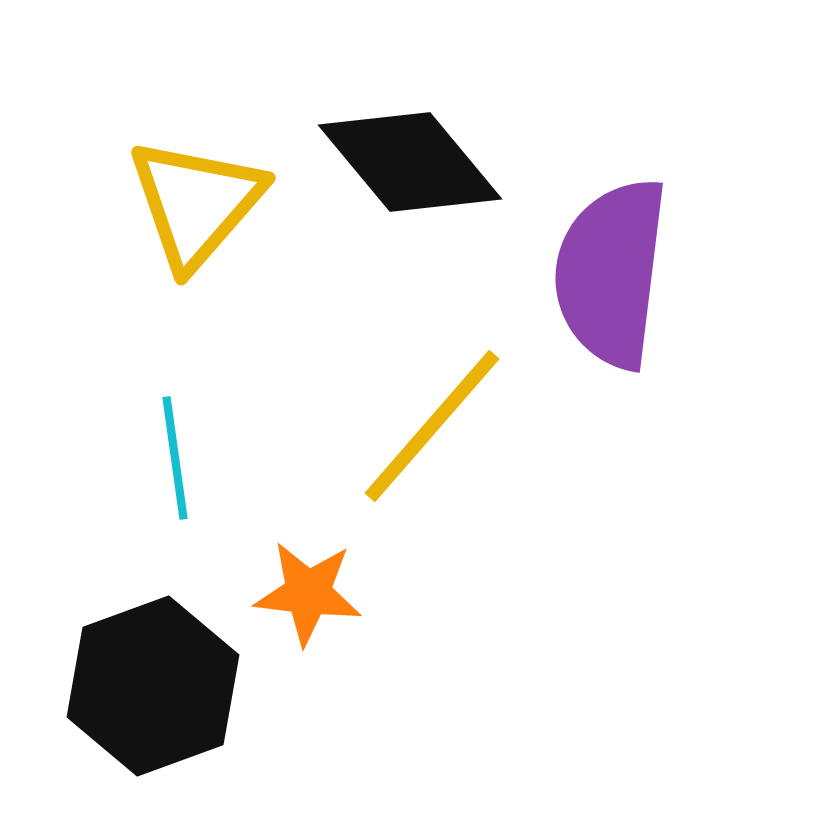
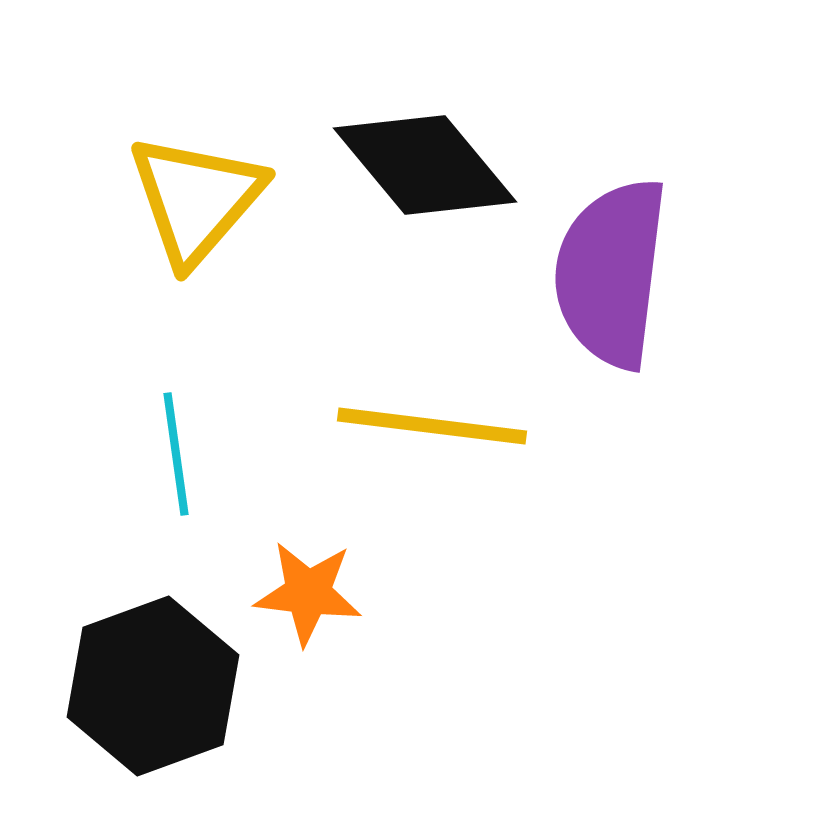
black diamond: moved 15 px right, 3 px down
yellow triangle: moved 4 px up
yellow line: rotated 56 degrees clockwise
cyan line: moved 1 px right, 4 px up
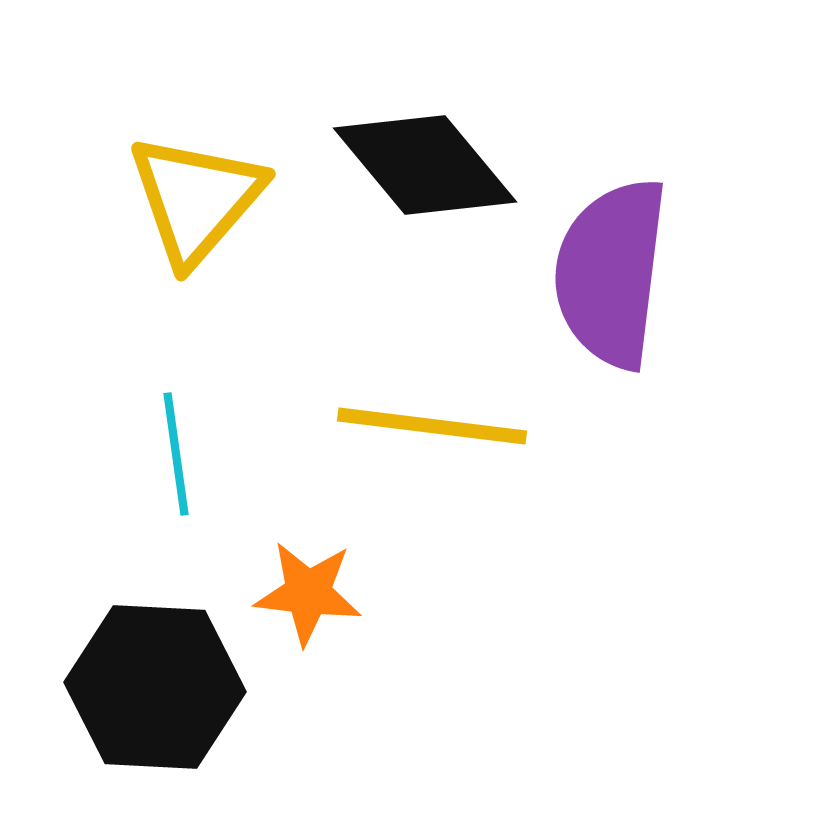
black hexagon: moved 2 px right, 1 px down; rotated 23 degrees clockwise
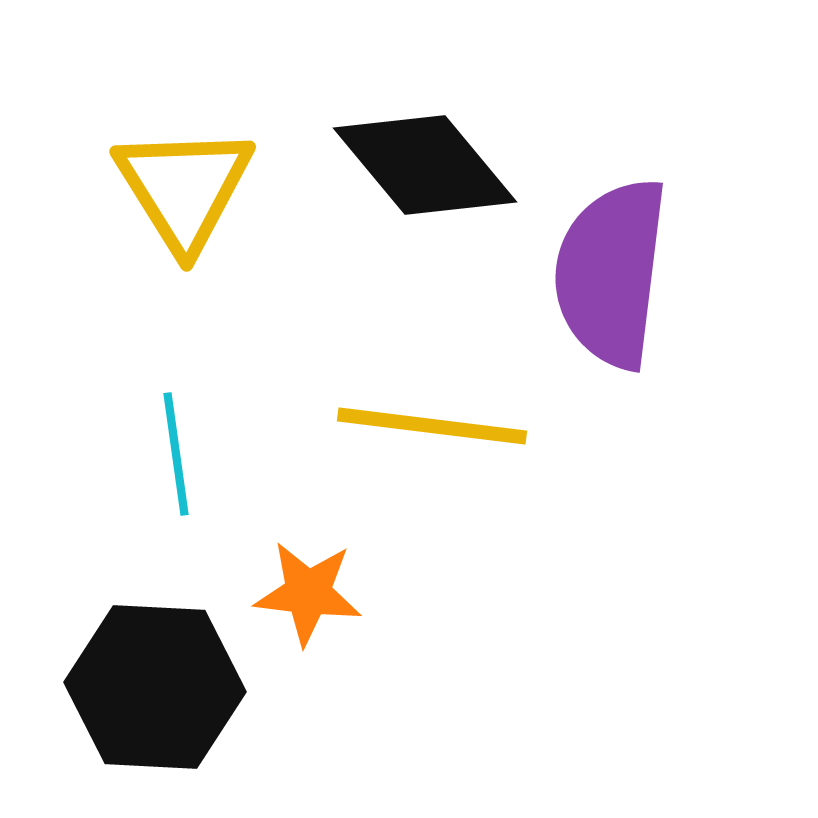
yellow triangle: moved 12 px left, 11 px up; rotated 13 degrees counterclockwise
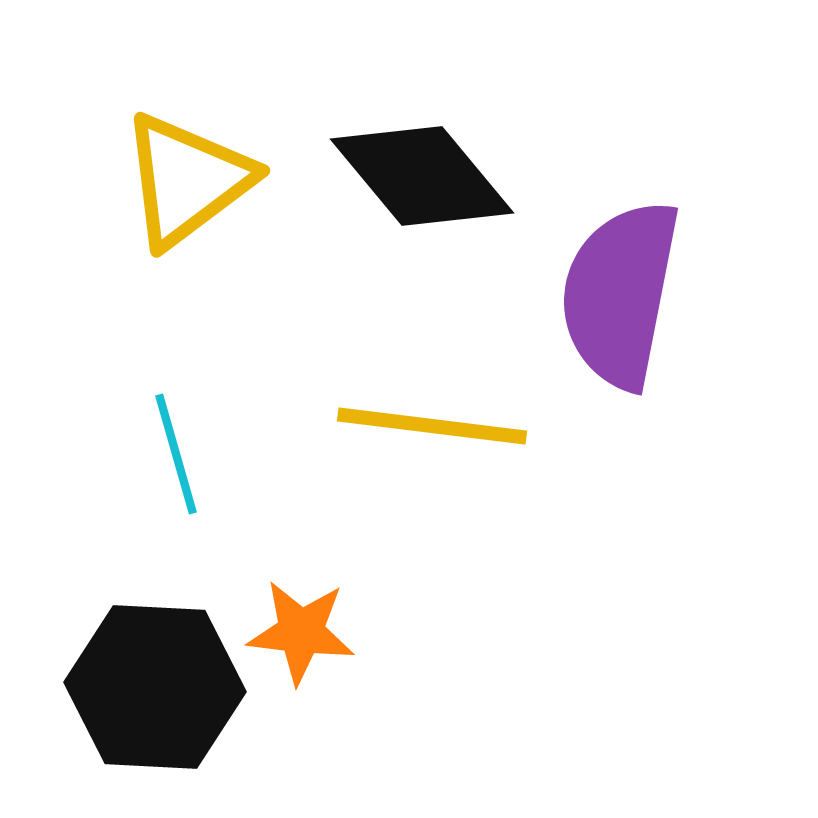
black diamond: moved 3 px left, 11 px down
yellow triangle: moved 3 px right, 8 px up; rotated 25 degrees clockwise
purple semicircle: moved 9 px right, 21 px down; rotated 4 degrees clockwise
cyan line: rotated 8 degrees counterclockwise
orange star: moved 7 px left, 39 px down
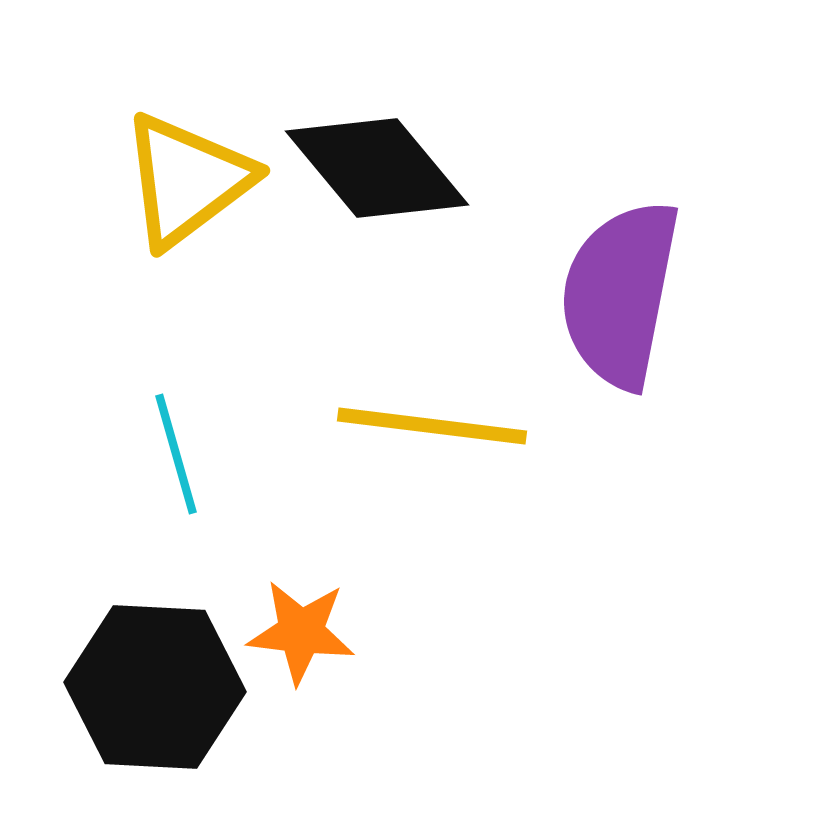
black diamond: moved 45 px left, 8 px up
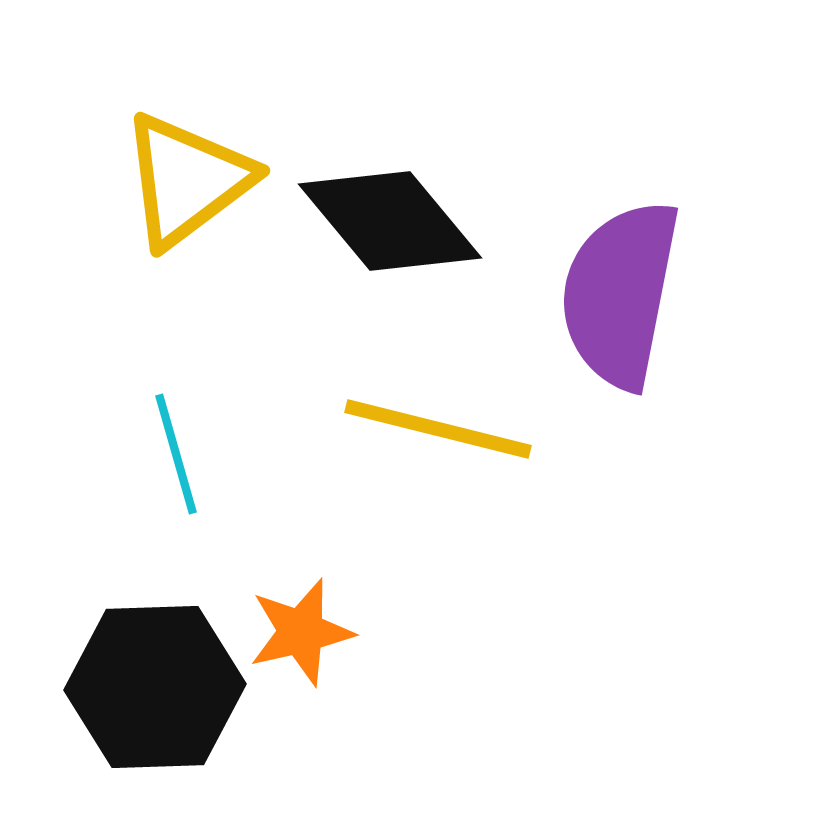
black diamond: moved 13 px right, 53 px down
yellow line: moved 6 px right, 3 px down; rotated 7 degrees clockwise
orange star: rotated 20 degrees counterclockwise
black hexagon: rotated 5 degrees counterclockwise
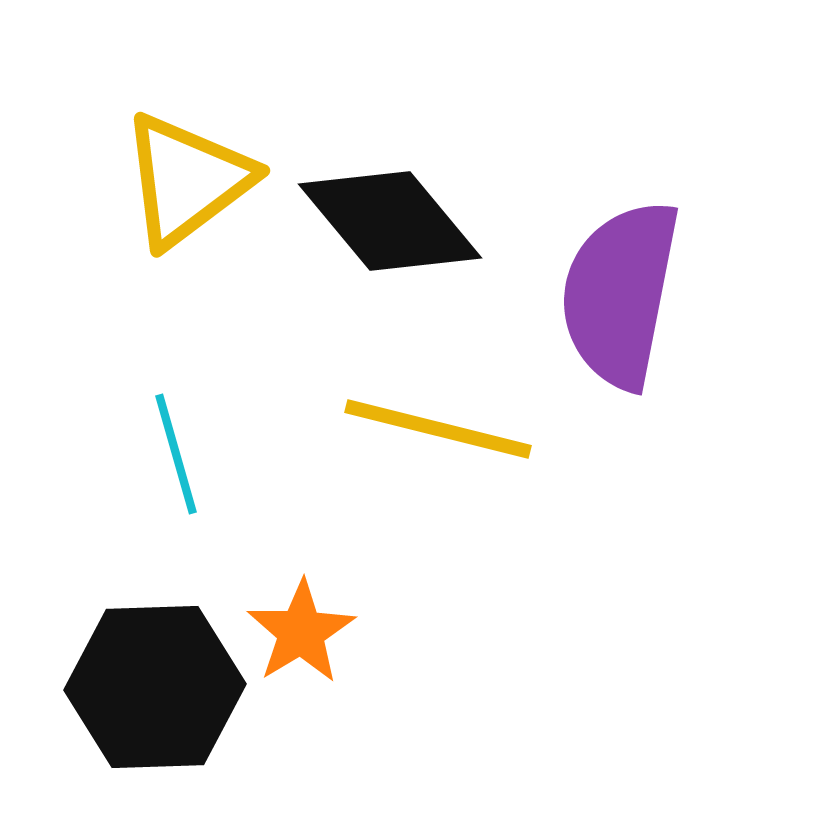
orange star: rotated 18 degrees counterclockwise
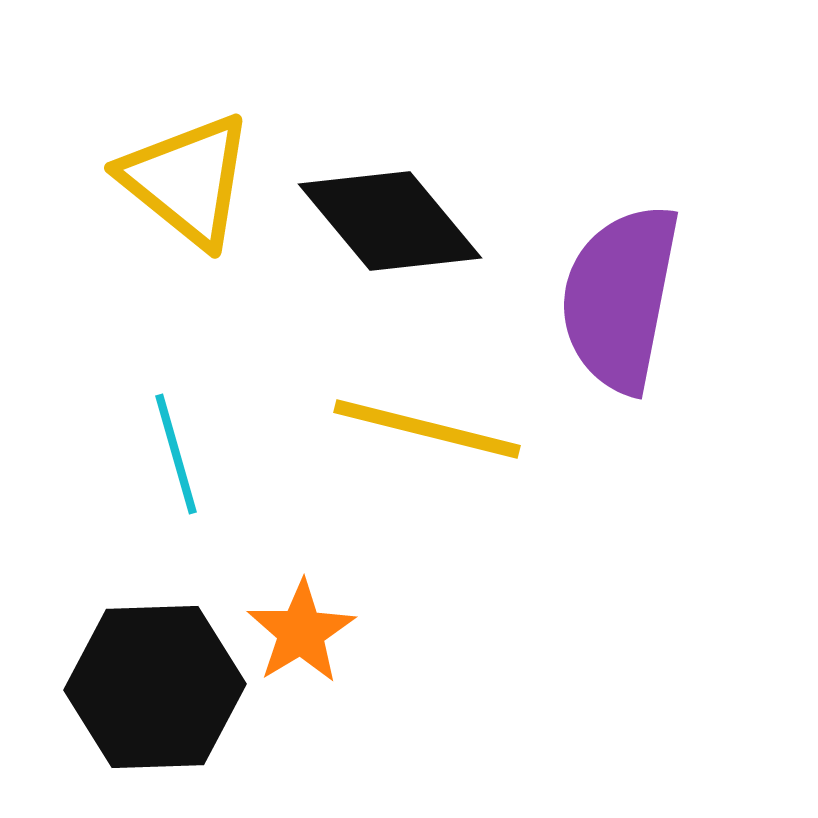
yellow triangle: rotated 44 degrees counterclockwise
purple semicircle: moved 4 px down
yellow line: moved 11 px left
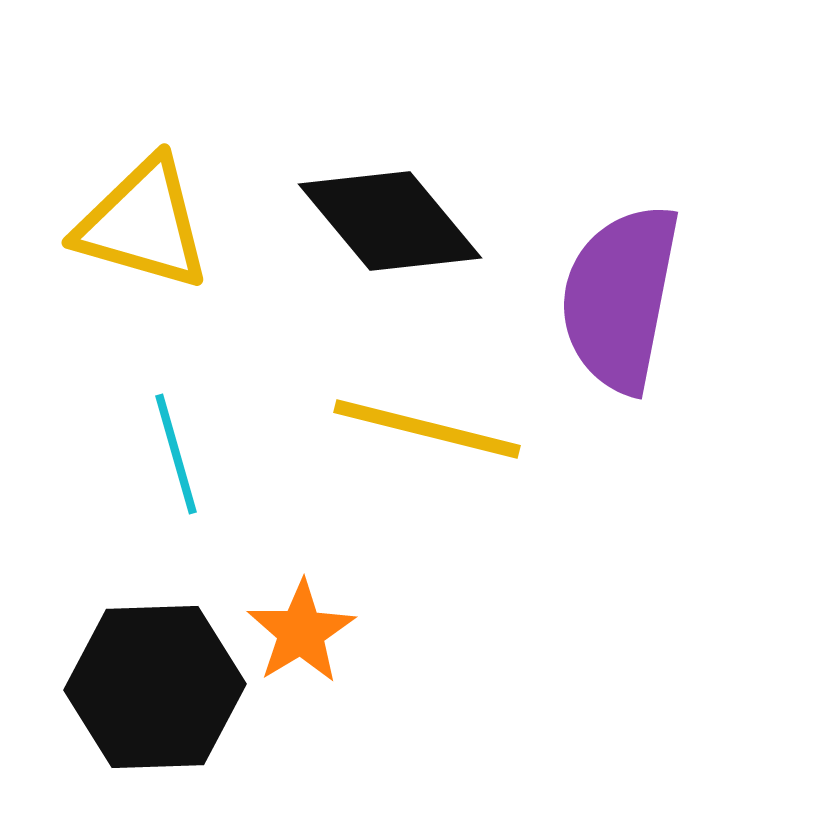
yellow triangle: moved 44 px left, 44 px down; rotated 23 degrees counterclockwise
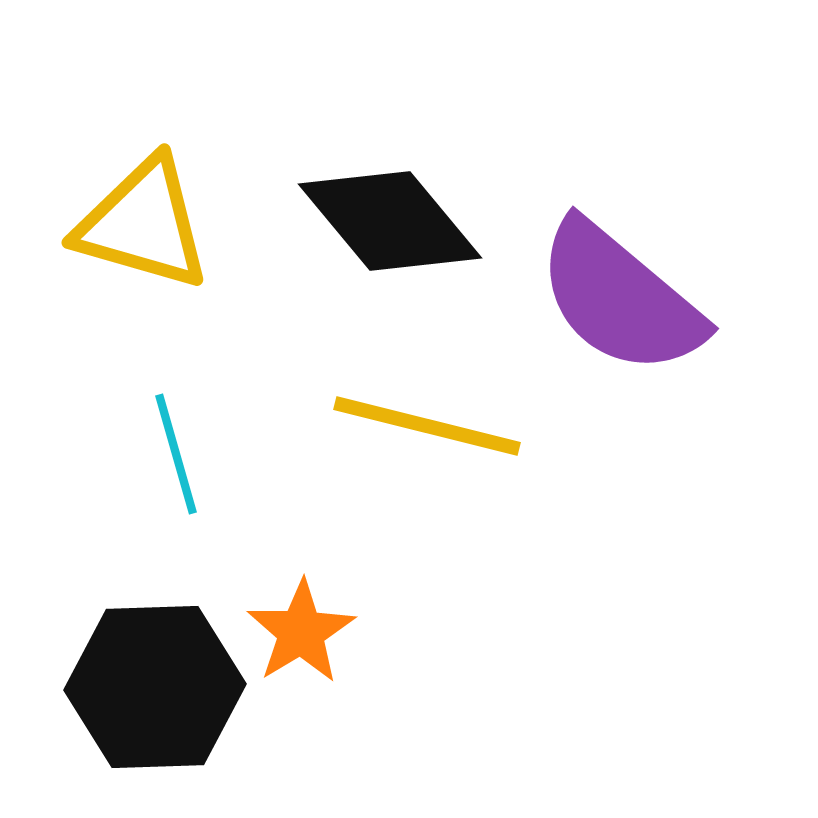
purple semicircle: rotated 61 degrees counterclockwise
yellow line: moved 3 px up
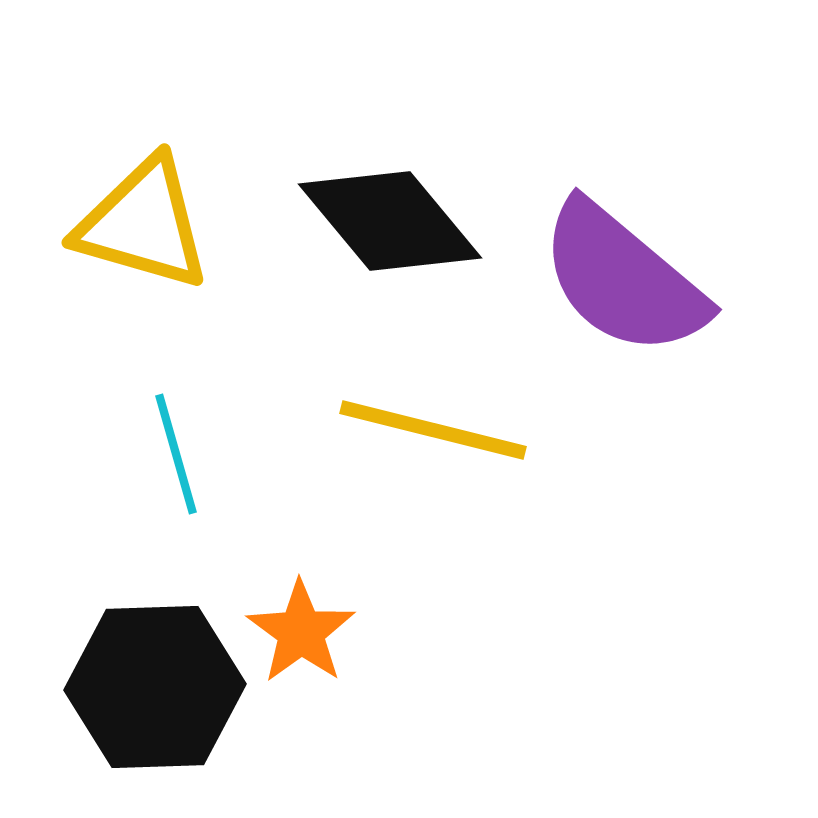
purple semicircle: moved 3 px right, 19 px up
yellow line: moved 6 px right, 4 px down
orange star: rotated 5 degrees counterclockwise
